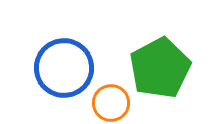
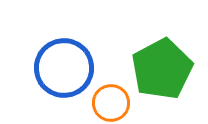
green pentagon: moved 2 px right, 1 px down
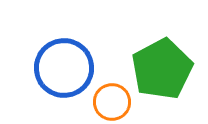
orange circle: moved 1 px right, 1 px up
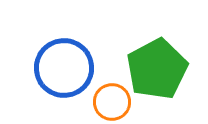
green pentagon: moved 5 px left
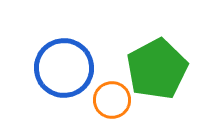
orange circle: moved 2 px up
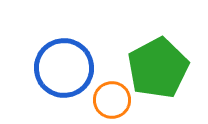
green pentagon: moved 1 px right, 1 px up
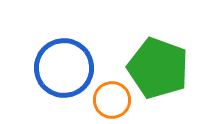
green pentagon: rotated 24 degrees counterclockwise
